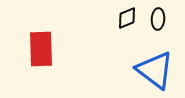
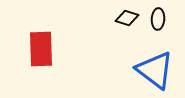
black diamond: rotated 40 degrees clockwise
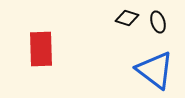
black ellipse: moved 3 px down; rotated 20 degrees counterclockwise
